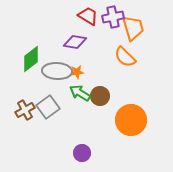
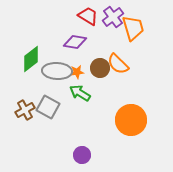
purple cross: rotated 25 degrees counterclockwise
orange semicircle: moved 7 px left, 7 px down
brown circle: moved 28 px up
gray square: rotated 25 degrees counterclockwise
purple circle: moved 2 px down
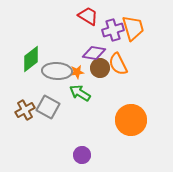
purple cross: moved 13 px down; rotated 20 degrees clockwise
purple diamond: moved 19 px right, 11 px down
orange semicircle: rotated 20 degrees clockwise
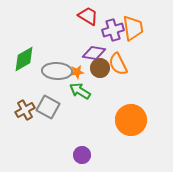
orange trapezoid: rotated 8 degrees clockwise
green diamond: moved 7 px left; rotated 8 degrees clockwise
green arrow: moved 2 px up
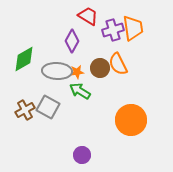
purple diamond: moved 22 px left, 12 px up; rotated 70 degrees counterclockwise
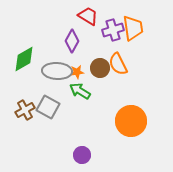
orange circle: moved 1 px down
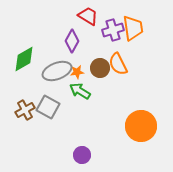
gray ellipse: rotated 24 degrees counterclockwise
orange circle: moved 10 px right, 5 px down
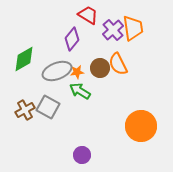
red trapezoid: moved 1 px up
purple cross: rotated 25 degrees counterclockwise
purple diamond: moved 2 px up; rotated 10 degrees clockwise
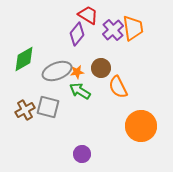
purple diamond: moved 5 px right, 5 px up
orange semicircle: moved 23 px down
brown circle: moved 1 px right
gray square: rotated 15 degrees counterclockwise
purple circle: moved 1 px up
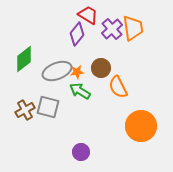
purple cross: moved 1 px left, 1 px up
green diamond: rotated 8 degrees counterclockwise
purple circle: moved 1 px left, 2 px up
